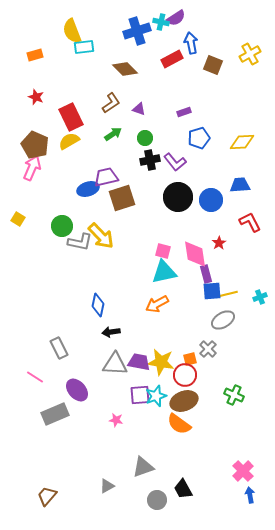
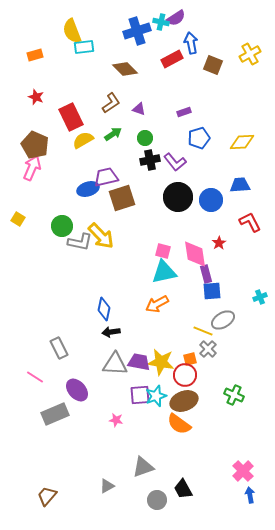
yellow semicircle at (69, 141): moved 14 px right, 1 px up
yellow line at (228, 294): moved 25 px left, 37 px down; rotated 36 degrees clockwise
blue diamond at (98, 305): moved 6 px right, 4 px down
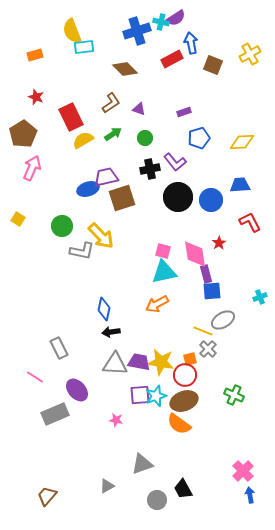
brown pentagon at (35, 145): moved 12 px left, 11 px up; rotated 16 degrees clockwise
black cross at (150, 160): moved 9 px down
gray L-shape at (80, 242): moved 2 px right, 9 px down
gray triangle at (143, 467): moved 1 px left, 3 px up
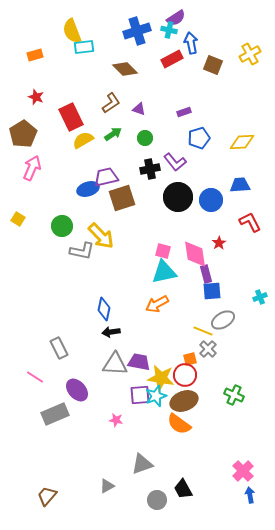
cyan cross at (161, 22): moved 8 px right, 8 px down
yellow star at (161, 362): moved 16 px down
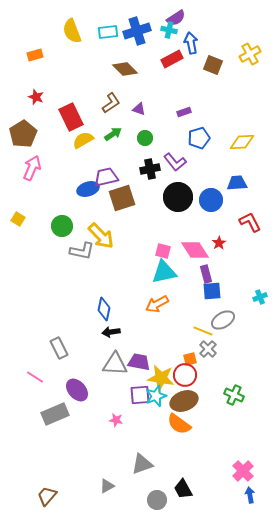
cyan rectangle at (84, 47): moved 24 px right, 15 px up
blue trapezoid at (240, 185): moved 3 px left, 2 px up
pink diamond at (195, 254): moved 4 px up; rotated 24 degrees counterclockwise
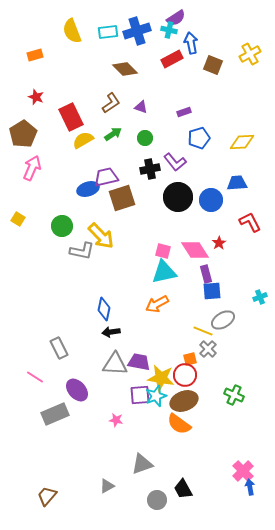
purple triangle at (139, 109): moved 2 px right, 2 px up
blue arrow at (250, 495): moved 8 px up
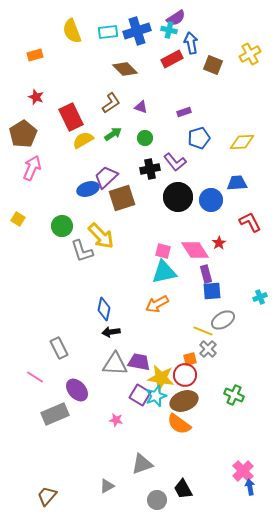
purple trapezoid at (106, 177): rotated 30 degrees counterclockwise
gray L-shape at (82, 251): rotated 60 degrees clockwise
purple square at (140, 395): rotated 35 degrees clockwise
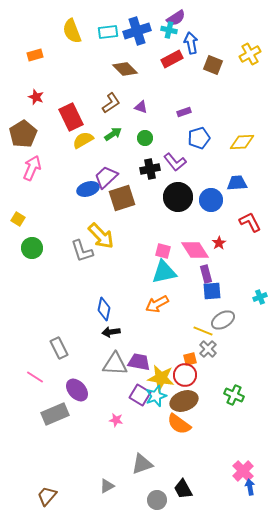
green circle at (62, 226): moved 30 px left, 22 px down
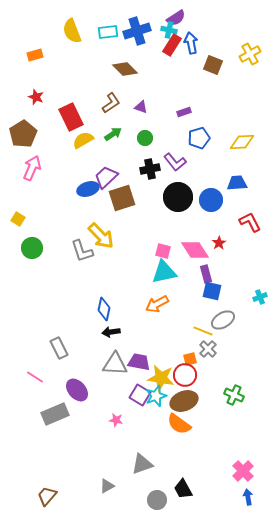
red rectangle at (172, 59): moved 14 px up; rotated 30 degrees counterclockwise
blue square at (212, 291): rotated 18 degrees clockwise
blue arrow at (250, 487): moved 2 px left, 10 px down
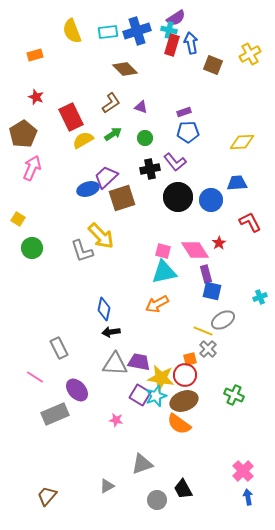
red rectangle at (172, 45): rotated 15 degrees counterclockwise
blue pentagon at (199, 138): moved 11 px left, 6 px up; rotated 15 degrees clockwise
